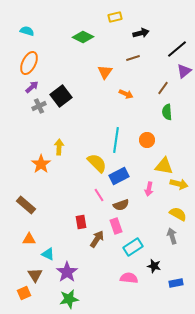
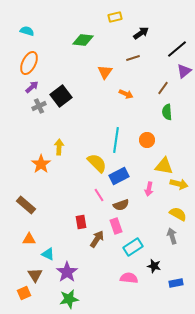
black arrow at (141, 33): rotated 21 degrees counterclockwise
green diamond at (83, 37): moved 3 px down; rotated 20 degrees counterclockwise
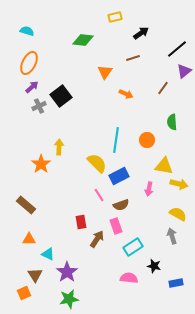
green semicircle at (167, 112): moved 5 px right, 10 px down
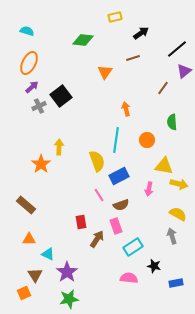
orange arrow at (126, 94): moved 15 px down; rotated 128 degrees counterclockwise
yellow semicircle at (97, 163): moved 2 px up; rotated 25 degrees clockwise
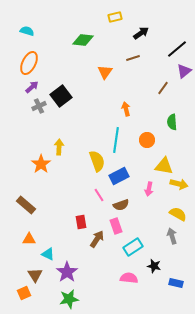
blue rectangle at (176, 283): rotated 24 degrees clockwise
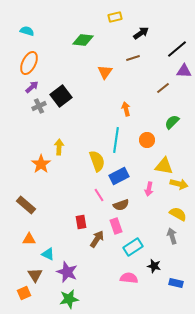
purple triangle at (184, 71): rotated 42 degrees clockwise
brown line at (163, 88): rotated 16 degrees clockwise
green semicircle at (172, 122): rotated 49 degrees clockwise
purple star at (67, 272): rotated 15 degrees counterclockwise
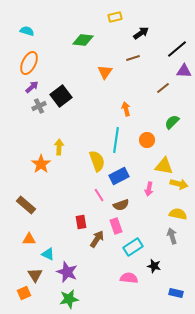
yellow semicircle at (178, 214): rotated 18 degrees counterclockwise
blue rectangle at (176, 283): moved 10 px down
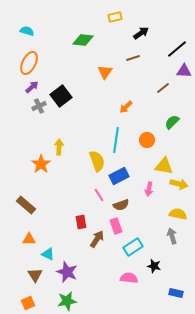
orange arrow at (126, 109): moved 2 px up; rotated 120 degrees counterclockwise
orange square at (24, 293): moved 4 px right, 10 px down
green star at (69, 299): moved 2 px left, 2 px down
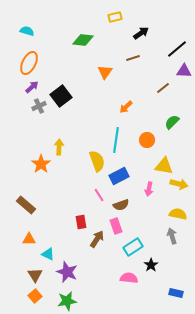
black star at (154, 266): moved 3 px left, 1 px up; rotated 24 degrees clockwise
orange square at (28, 303): moved 7 px right, 7 px up; rotated 16 degrees counterclockwise
